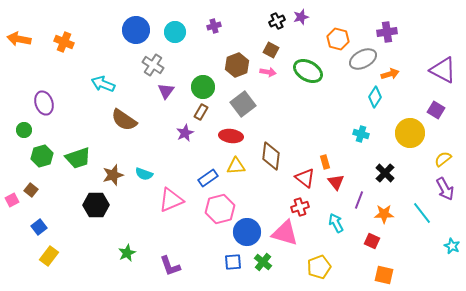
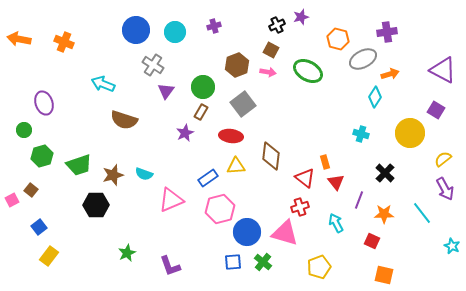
black cross at (277, 21): moved 4 px down
brown semicircle at (124, 120): rotated 16 degrees counterclockwise
green trapezoid at (78, 158): moved 1 px right, 7 px down
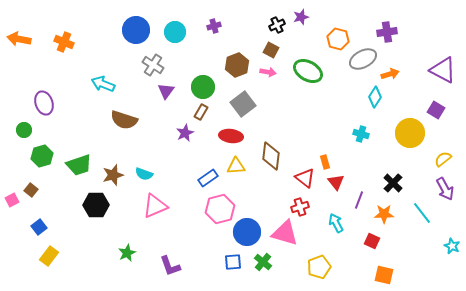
black cross at (385, 173): moved 8 px right, 10 px down
pink triangle at (171, 200): moved 16 px left, 6 px down
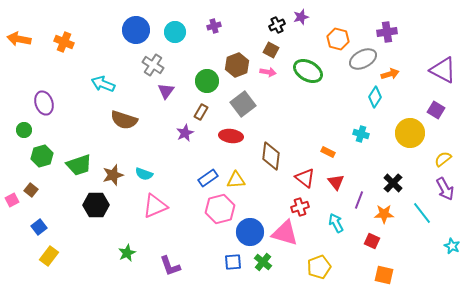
green circle at (203, 87): moved 4 px right, 6 px up
orange rectangle at (325, 162): moved 3 px right, 10 px up; rotated 48 degrees counterclockwise
yellow triangle at (236, 166): moved 14 px down
blue circle at (247, 232): moved 3 px right
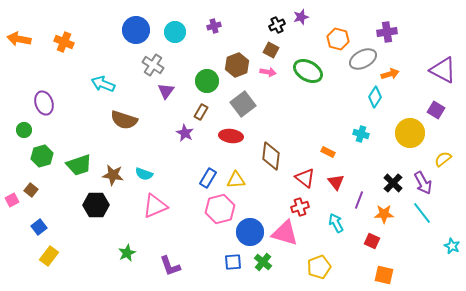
purple star at (185, 133): rotated 18 degrees counterclockwise
brown star at (113, 175): rotated 25 degrees clockwise
blue rectangle at (208, 178): rotated 24 degrees counterclockwise
purple arrow at (445, 189): moved 22 px left, 6 px up
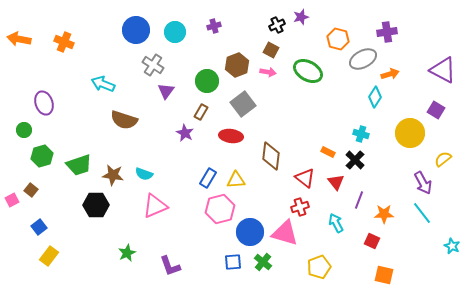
black cross at (393, 183): moved 38 px left, 23 px up
